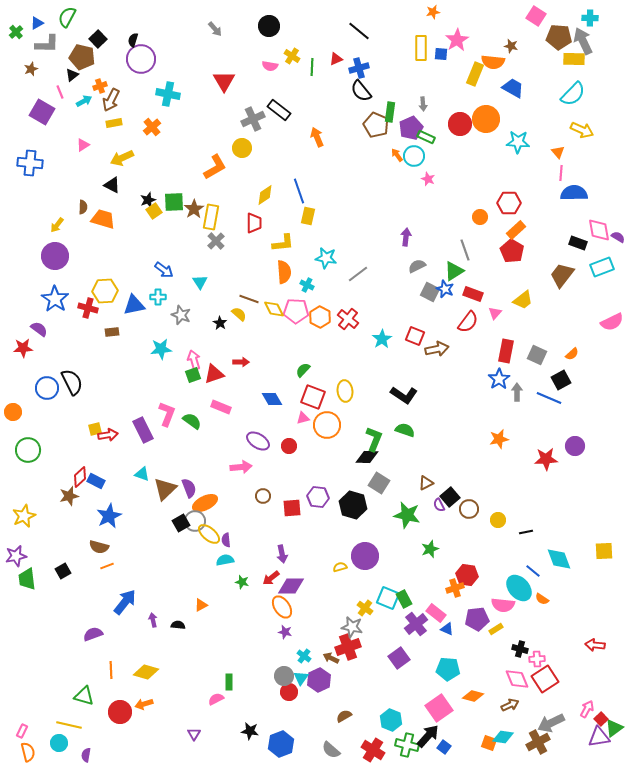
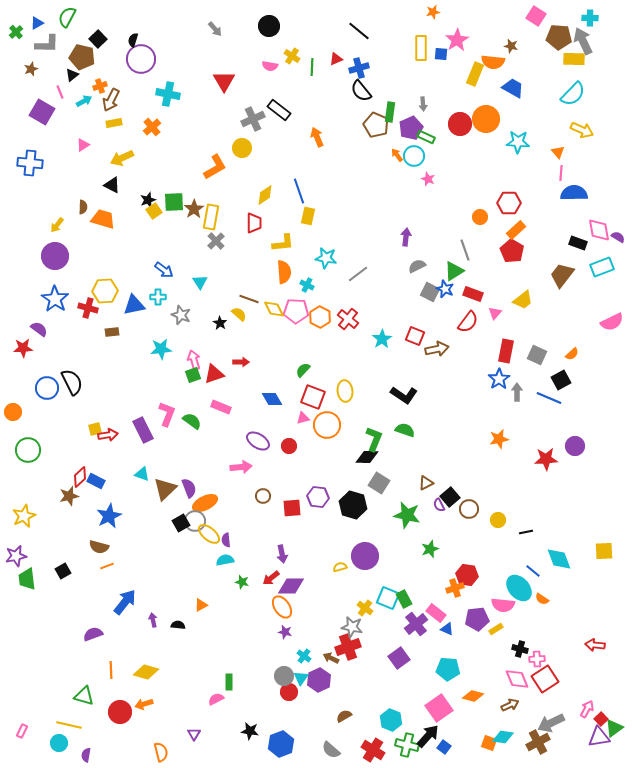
orange semicircle at (28, 752): moved 133 px right
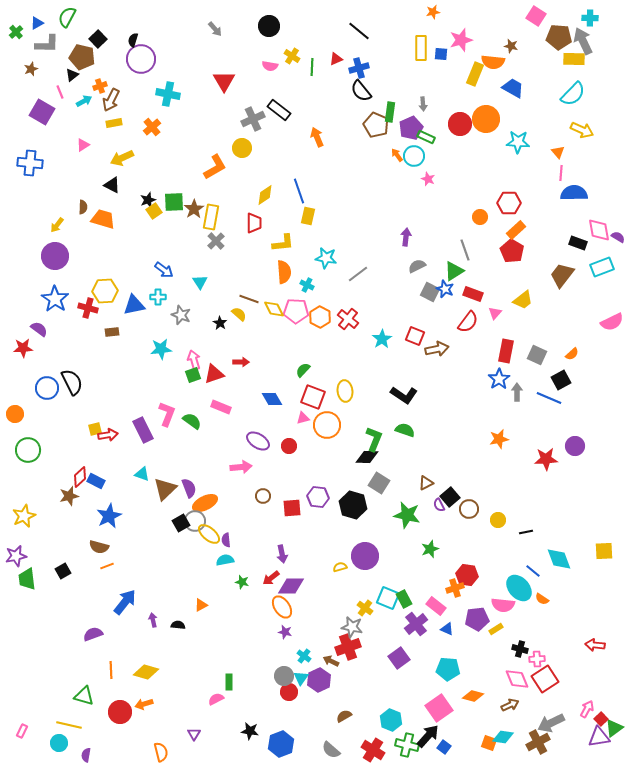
pink star at (457, 40): moved 4 px right; rotated 15 degrees clockwise
orange circle at (13, 412): moved 2 px right, 2 px down
pink rectangle at (436, 613): moved 7 px up
brown arrow at (331, 658): moved 3 px down
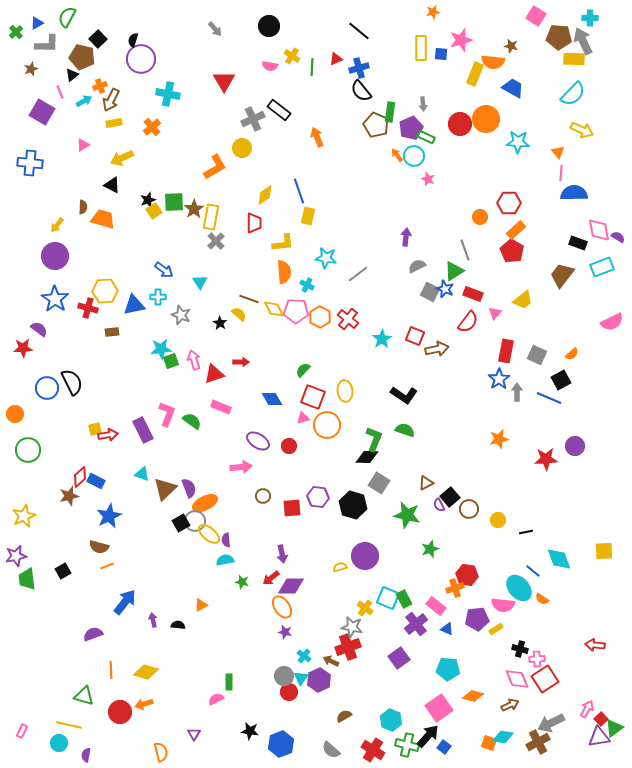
green square at (193, 375): moved 22 px left, 14 px up
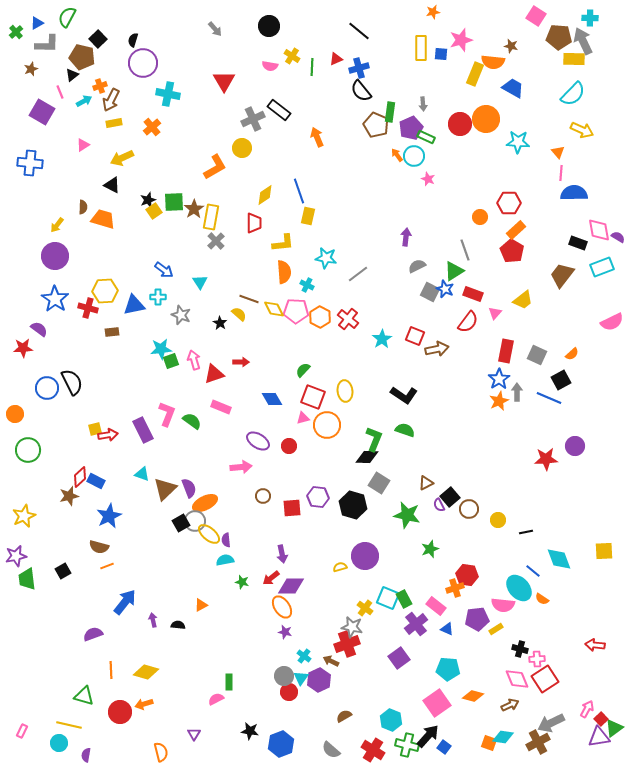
purple circle at (141, 59): moved 2 px right, 4 px down
orange star at (499, 439): moved 38 px up; rotated 12 degrees counterclockwise
red cross at (348, 647): moved 1 px left, 3 px up
pink square at (439, 708): moved 2 px left, 5 px up
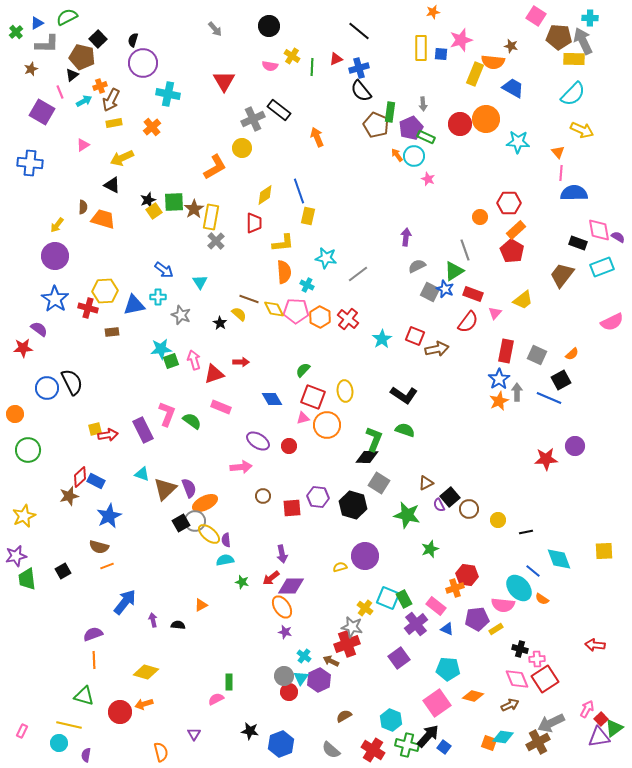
green semicircle at (67, 17): rotated 35 degrees clockwise
orange line at (111, 670): moved 17 px left, 10 px up
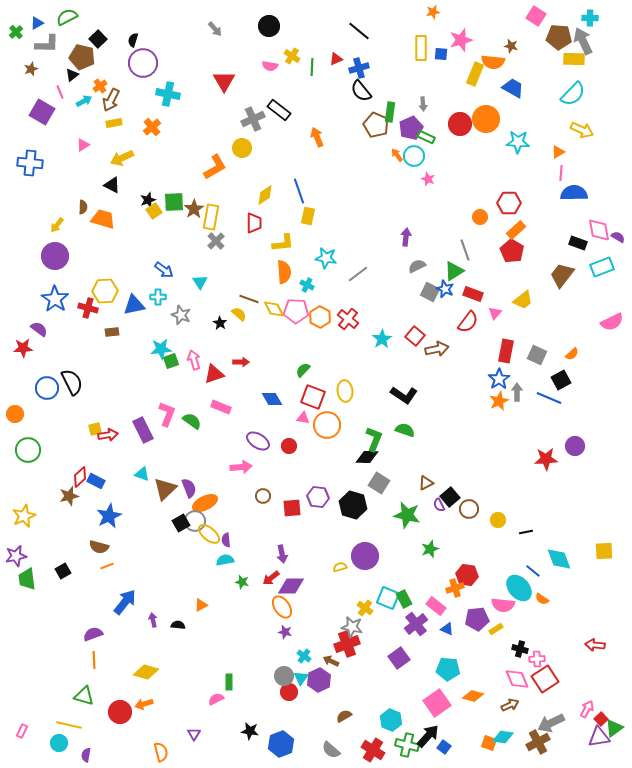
orange cross at (100, 86): rotated 16 degrees counterclockwise
orange triangle at (558, 152): rotated 40 degrees clockwise
red square at (415, 336): rotated 18 degrees clockwise
pink triangle at (303, 418): rotated 24 degrees clockwise
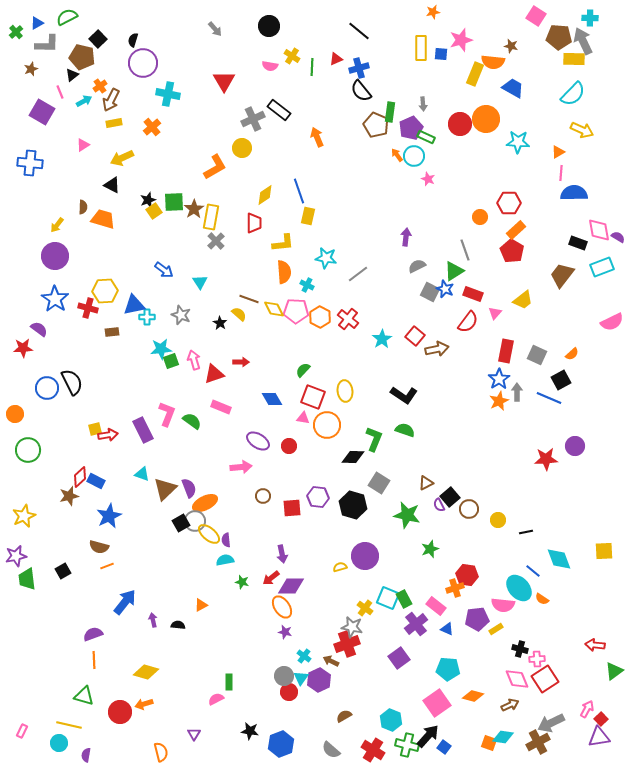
cyan cross at (158, 297): moved 11 px left, 20 px down
black diamond at (367, 457): moved 14 px left
green triangle at (614, 728): moved 57 px up
